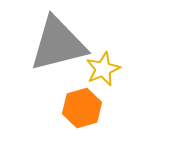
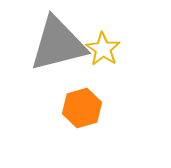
yellow star: moved 20 px up; rotated 16 degrees counterclockwise
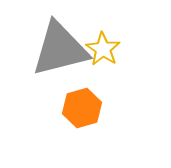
gray triangle: moved 2 px right, 5 px down
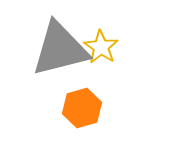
yellow star: moved 2 px left, 2 px up
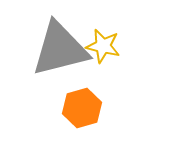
yellow star: moved 2 px right, 1 px up; rotated 20 degrees counterclockwise
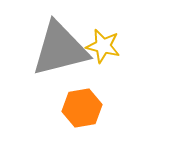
orange hexagon: rotated 6 degrees clockwise
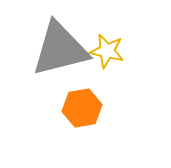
yellow star: moved 4 px right, 5 px down
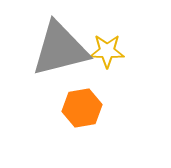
yellow star: rotated 12 degrees counterclockwise
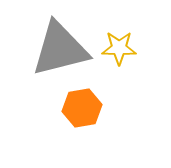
yellow star: moved 12 px right, 3 px up
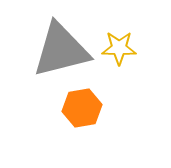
gray triangle: moved 1 px right, 1 px down
